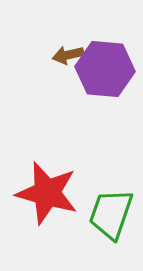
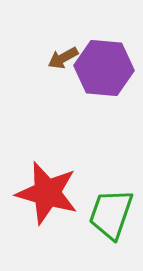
brown arrow: moved 5 px left, 3 px down; rotated 16 degrees counterclockwise
purple hexagon: moved 1 px left, 1 px up
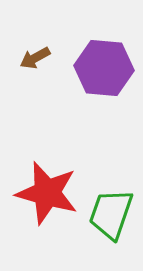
brown arrow: moved 28 px left
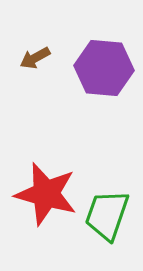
red star: moved 1 px left, 1 px down
green trapezoid: moved 4 px left, 1 px down
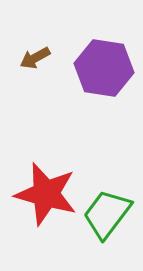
purple hexagon: rotated 4 degrees clockwise
green trapezoid: moved 1 px up; rotated 18 degrees clockwise
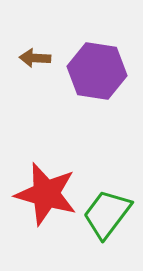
brown arrow: rotated 32 degrees clockwise
purple hexagon: moved 7 px left, 3 px down
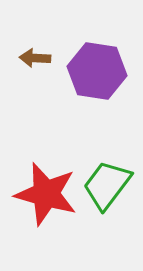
green trapezoid: moved 29 px up
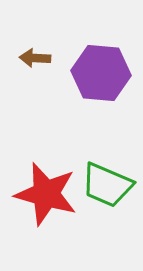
purple hexagon: moved 4 px right, 2 px down; rotated 4 degrees counterclockwise
green trapezoid: rotated 104 degrees counterclockwise
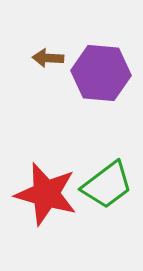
brown arrow: moved 13 px right
green trapezoid: rotated 60 degrees counterclockwise
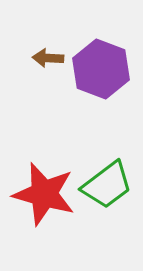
purple hexagon: moved 4 px up; rotated 16 degrees clockwise
red star: moved 2 px left
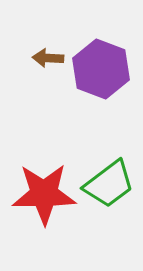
green trapezoid: moved 2 px right, 1 px up
red star: rotated 16 degrees counterclockwise
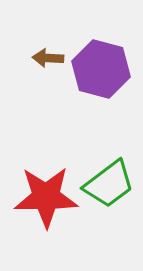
purple hexagon: rotated 6 degrees counterclockwise
red star: moved 2 px right, 3 px down
